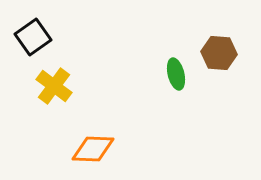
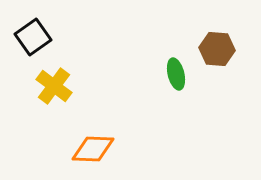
brown hexagon: moved 2 px left, 4 px up
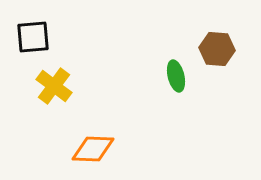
black square: rotated 30 degrees clockwise
green ellipse: moved 2 px down
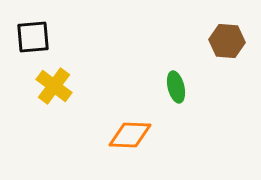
brown hexagon: moved 10 px right, 8 px up
green ellipse: moved 11 px down
orange diamond: moved 37 px right, 14 px up
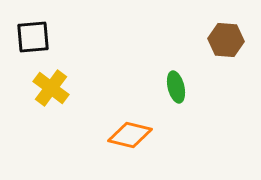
brown hexagon: moved 1 px left, 1 px up
yellow cross: moved 3 px left, 2 px down
orange diamond: rotated 12 degrees clockwise
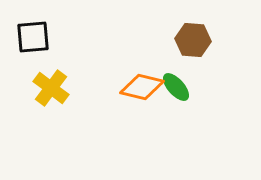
brown hexagon: moved 33 px left
green ellipse: rotated 28 degrees counterclockwise
orange diamond: moved 12 px right, 48 px up
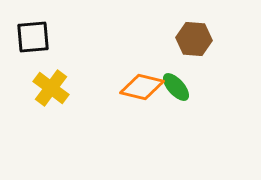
brown hexagon: moved 1 px right, 1 px up
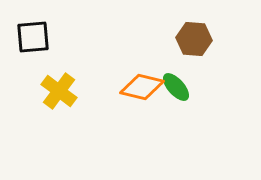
yellow cross: moved 8 px right, 3 px down
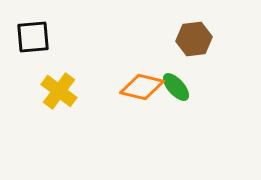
brown hexagon: rotated 12 degrees counterclockwise
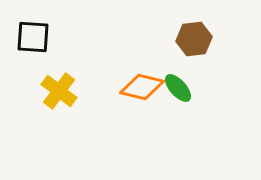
black square: rotated 9 degrees clockwise
green ellipse: moved 2 px right, 1 px down
